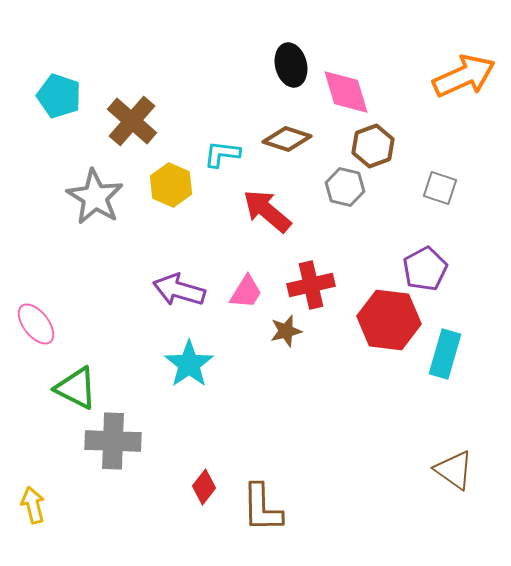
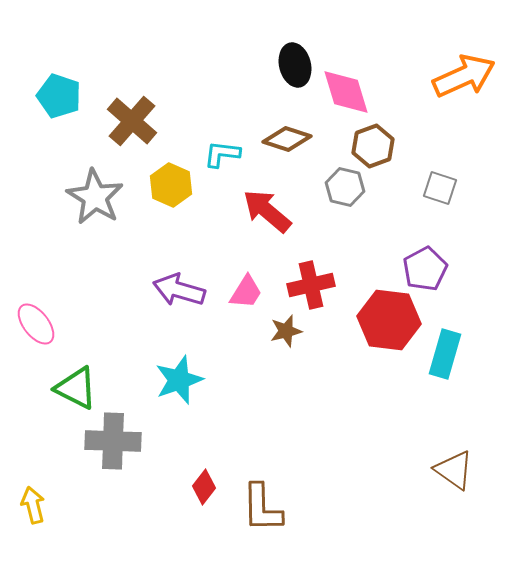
black ellipse: moved 4 px right
cyan star: moved 10 px left, 16 px down; rotated 15 degrees clockwise
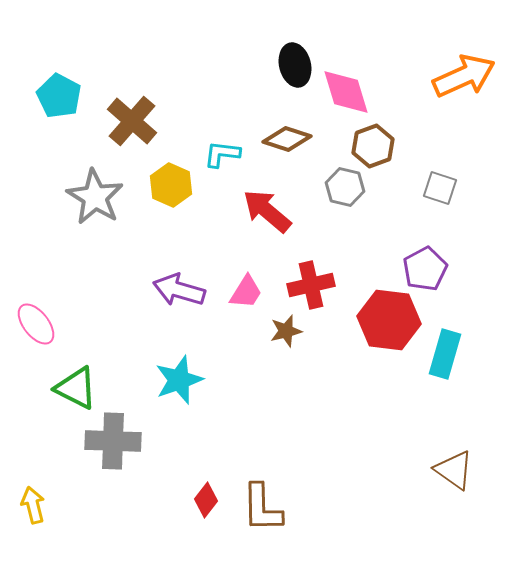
cyan pentagon: rotated 9 degrees clockwise
red diamond: moved 2 px right, 13 px down
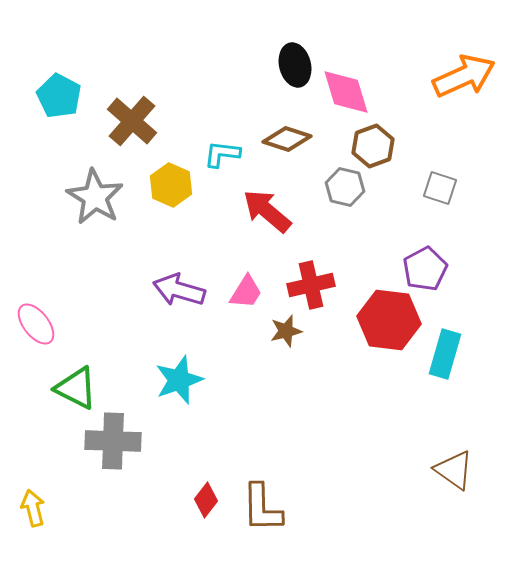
yellow arrow: moved 3 px down
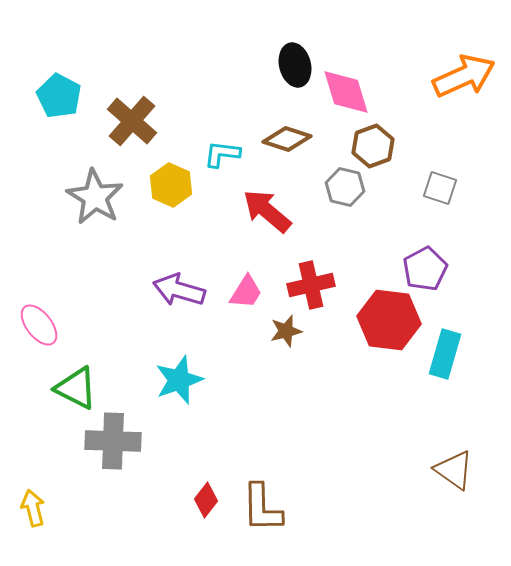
pink ellipse: moved 3 px right, 1 px down
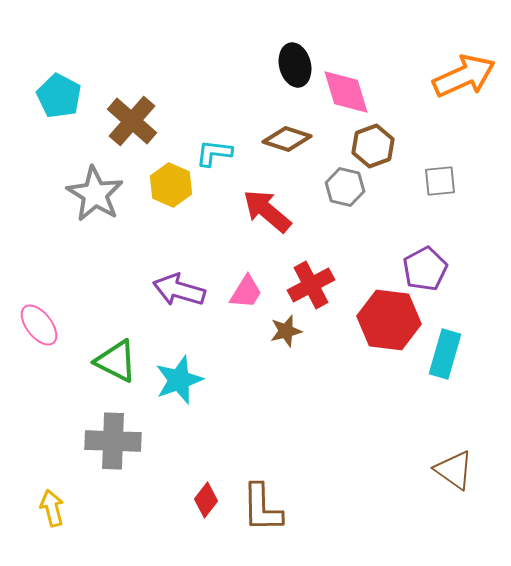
cyan L-shape: moved 8 px left, 1 px up
gray square: moved 7 px up; rotated 24 degrees counterclockwise
gray star: moved 3 px up
red cross: rotated 15 degrees counterclockwise
green triangle: moved 40 px right, 27 px up
yellow arrow: moved 19 px right
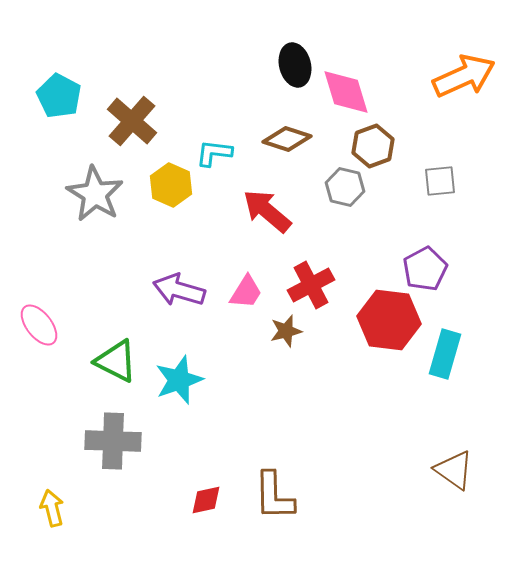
red diamond: rotated 40 degrees clockwise
brown L-shape: moved 12 px right, 12 px up
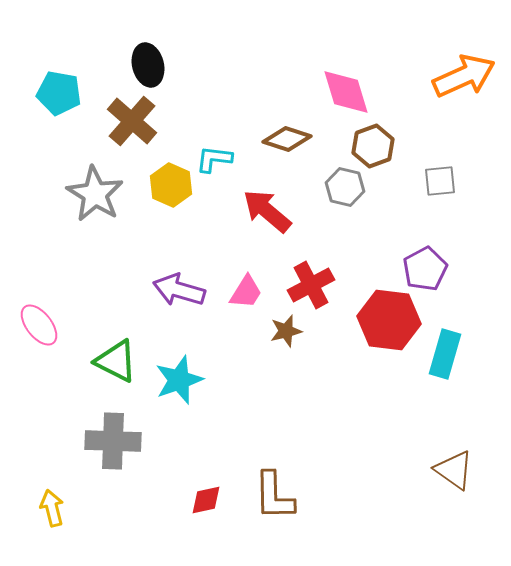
black ellipse: moved 147 px left
cyan pentagon: moved 3 px up; rotated 18 degrees counterclockwise
cyan L-shape: moved 6 px down
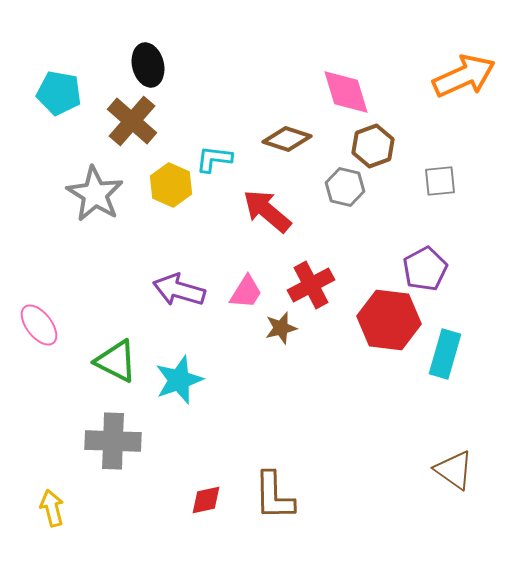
brown star: moved 5 px left, 3 px up
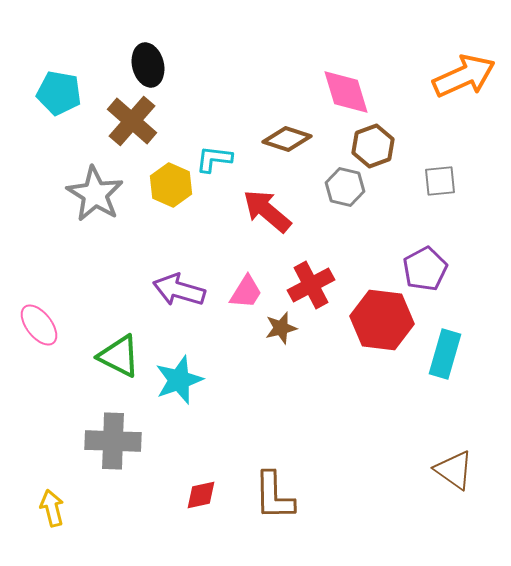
red hexagon: moved 7 px left
green triangle: moved 3 px right, 5 px up
red diamond: moved 5 px left, 5 px up
